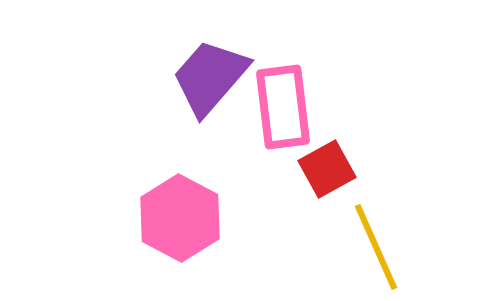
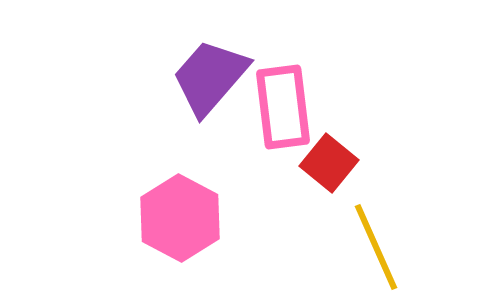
red square: moved 2 px right, 6 px up; rotated 22 degrees counterclockwise
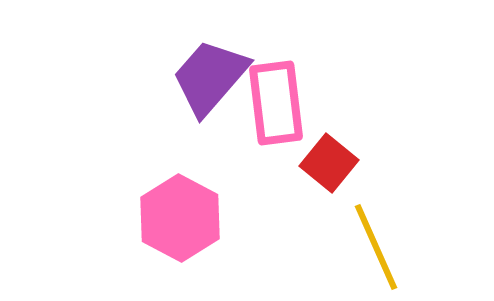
pink rectangle: moved 7 px left, 4 px up
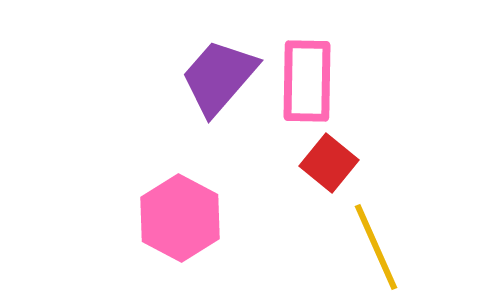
purple trapezoid: moved 9 px right
pink rectangle: moved 31 px right, 22 px up; rotated 8 degrees clockwise
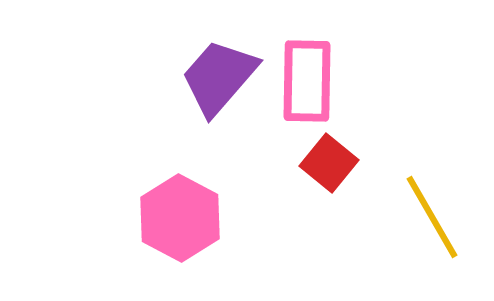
yellow line: moved 56 px right, 30 px up; rotated 6 degrees counterclockwise
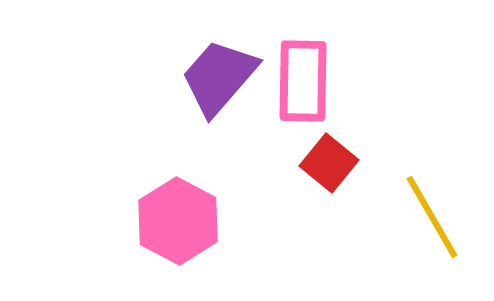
pink rectangle: moved 4 px left
pink hexagon: moved 2 px left, 3 px down
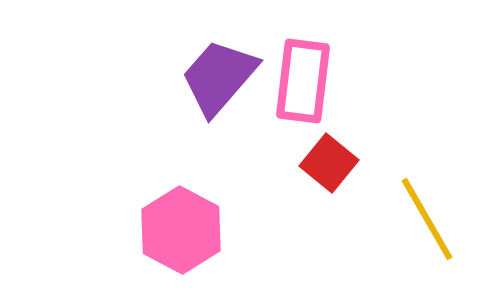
pink rectangle: rotated 6 degrees clockwise
yellow line: moved 5 px left, 2 px down
pink hexagon: moved 3 px right, 9 px down
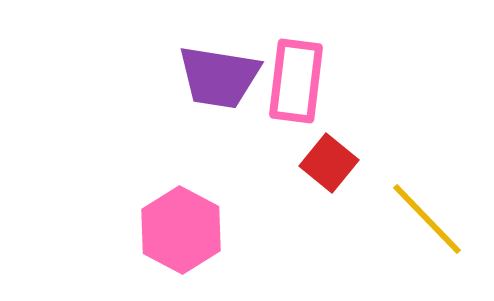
purple trapezoid: rotated 122 degrees counterclockwise
pink rectangle: moved 7 px left
yellow line: rotated 14 degrees counterclockwise
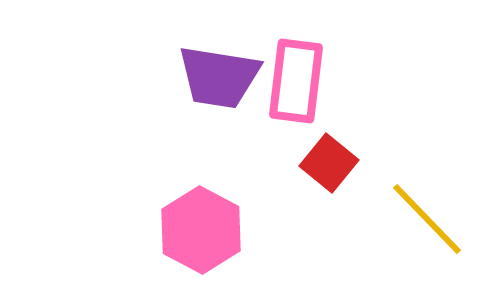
pink hexagon: moved 20 px right
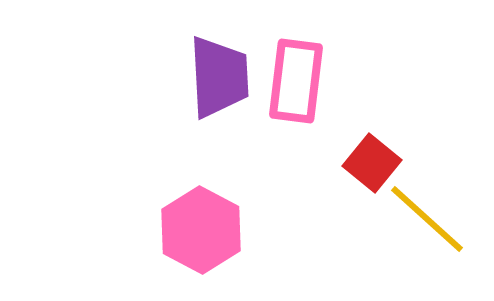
purple trapezoid: rotated 102 degrees counterclockwise
red square: moved 43 px right
yellow line: rotated 4 degrees counterclockwise
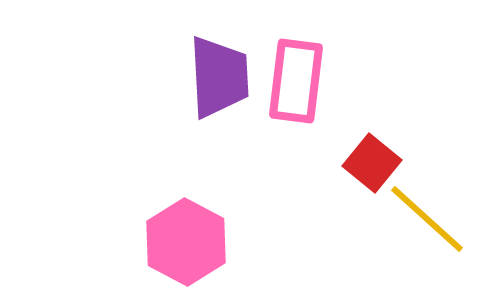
pink hexagon: moved 15 px left, 12 px down
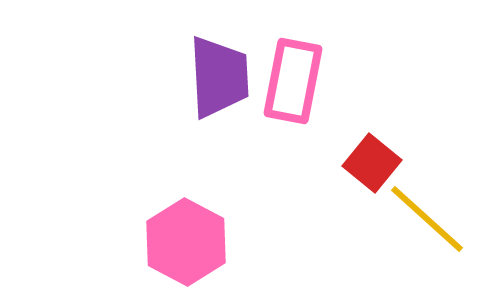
pink rectangle: moved 3 px left; rotated 4 degrees clockwise
